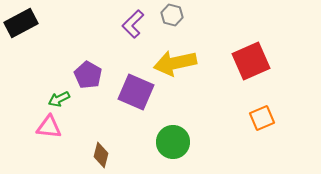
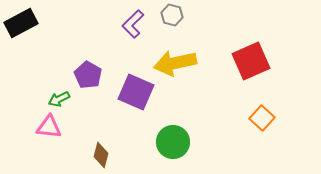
orange square: rotated 25 degrees counterclockwise
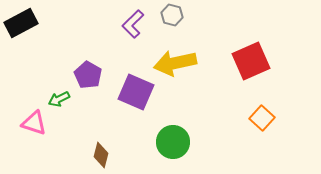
pink triangle: moved 15 px left, 4 px up; rotated 12 degrees clockwise
